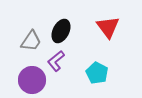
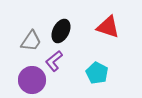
red triangle: rotated 35 degrees counterclockwise
purple L-shape: moved 2 px left
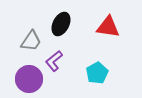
red triangle: rotated 10 degrees counterclockwise
black ellipse: moved 7 px up
cyan pentagon: rotated 15 degrees clockwise
purple circle: moved 3 px left, 1 px up
